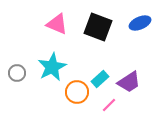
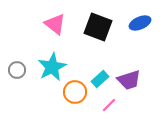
pink triangle: moved 2 px left; rotated 15 degrees clockwise
gray circle: moved 3 px up
purple trapezoid: moved 2 px up; rotated 15 degrees clockwise
orange circle: moved 2 px left
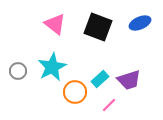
gray circle: moved 1 px right, 1 px down
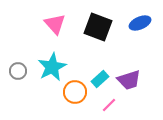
pink triangle: rotated 10 degrees clockwise
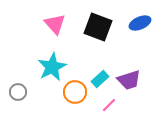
gray circle: moved 21 px down
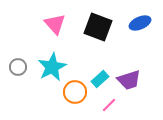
gray circle: moved 25 px up
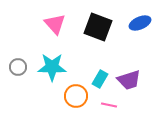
cyan star: rotated 28 degrees clockwise
cyan rectangle: rotated 18 degrees counterclockwise
orange circle: moved 1 px right, 4 px down
pink line: rotated 56 degrees clockwise
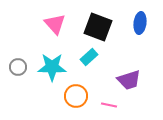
blue ellipse: rotated 60 degrees counterclockwise
cyan rectangle: moved 11 px left, 22 px up; rotated 18 degrees clockwise
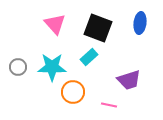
black square: moved 1 px down
orange circle: moved 3 px left, 4 px up
